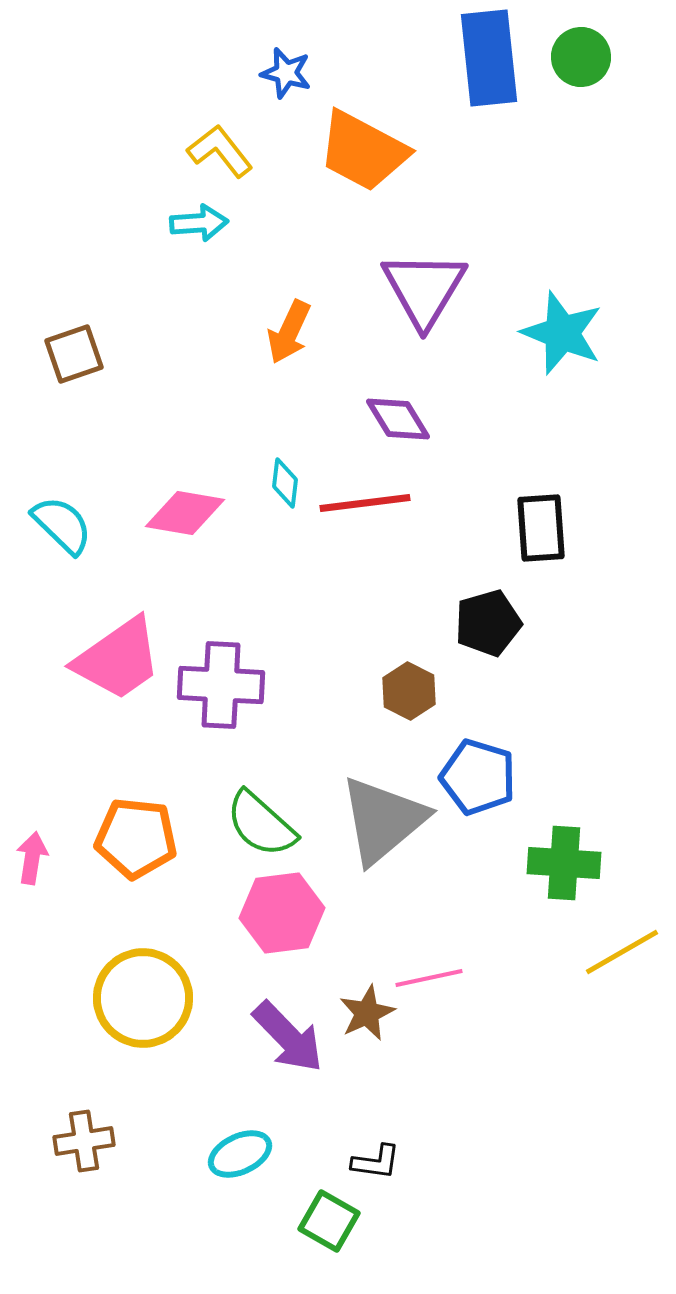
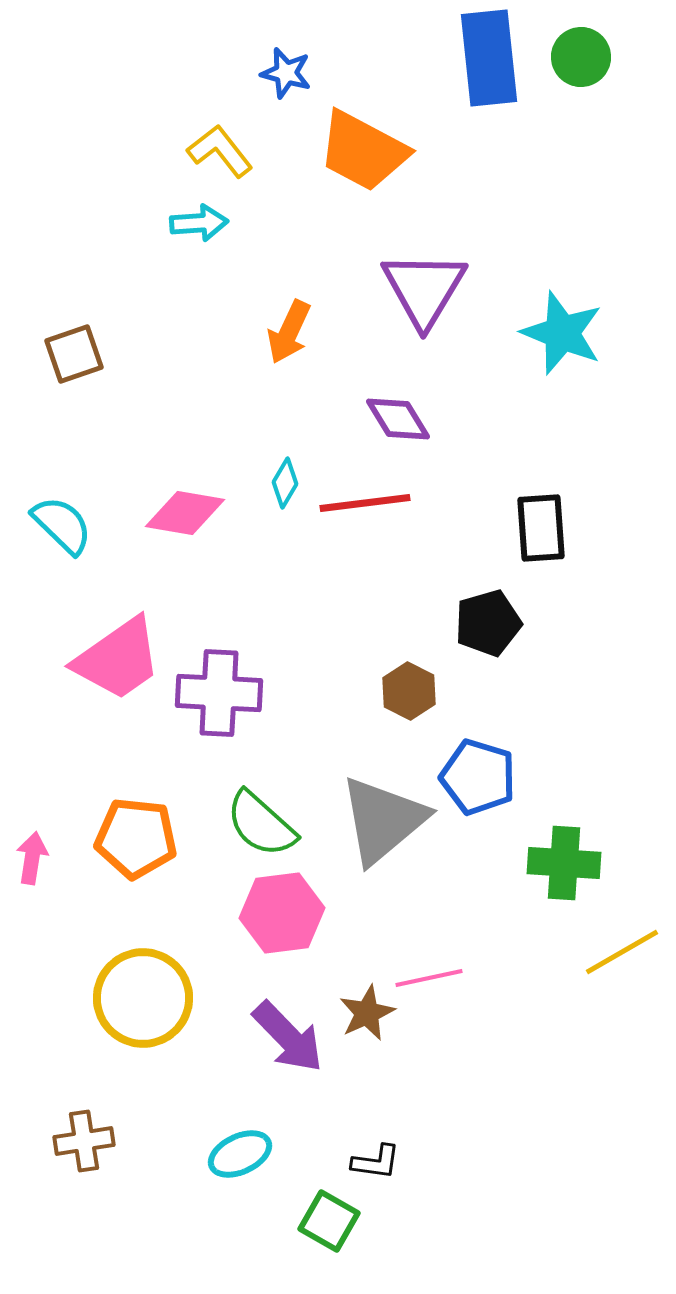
cyan diamond: rotated 24 degrees clockwise
purple cross: moved 2 px left, 8 px down
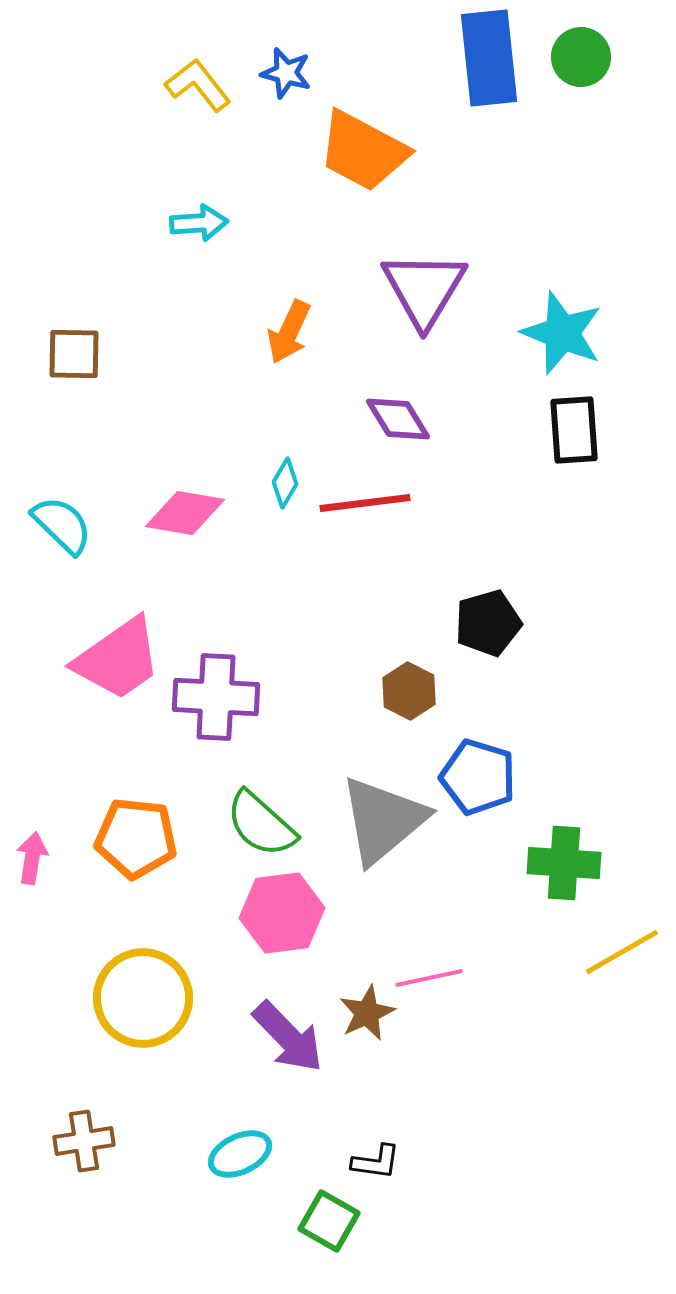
yellow L-shape: moved 22 px left, 66 px up
brown square: rotated 20 degrees clockwise
black rectangle: moved 33 px right, 98 px up
purple cross: moved 3 px left, 4 px down
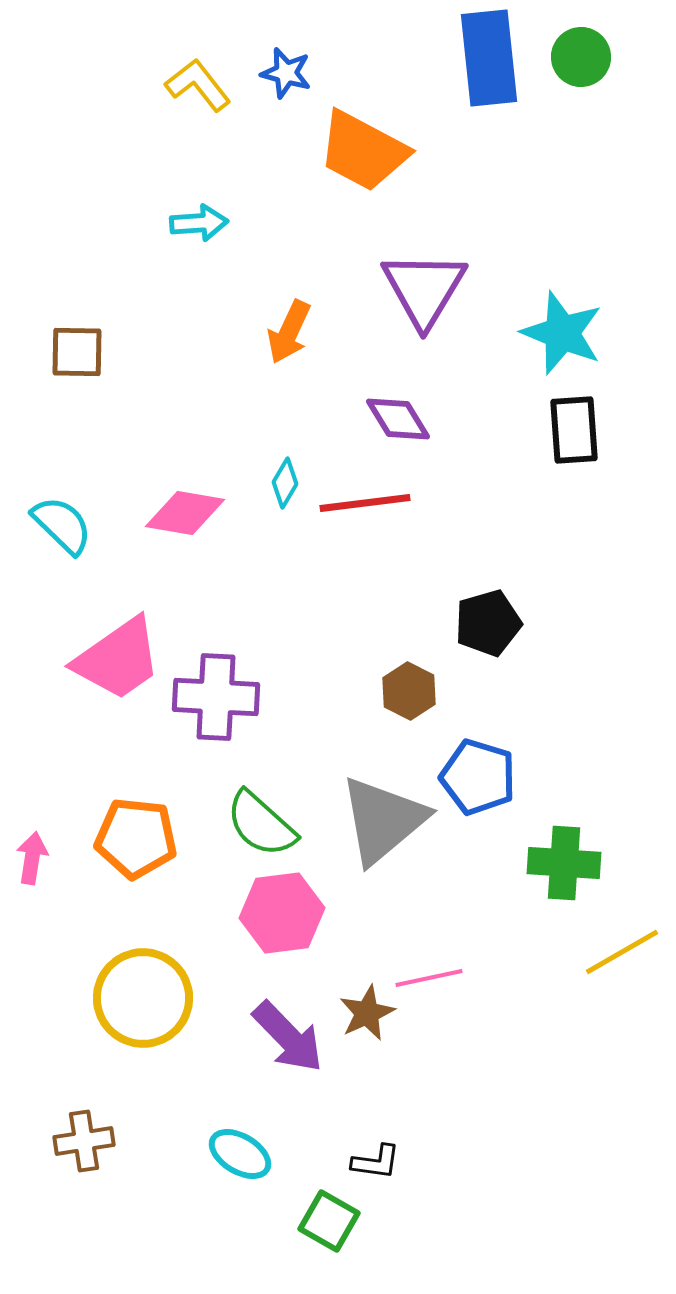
brown square: moved 3 px right, 2 px up
cyan ellipse: rotated 56 degrees clockwise
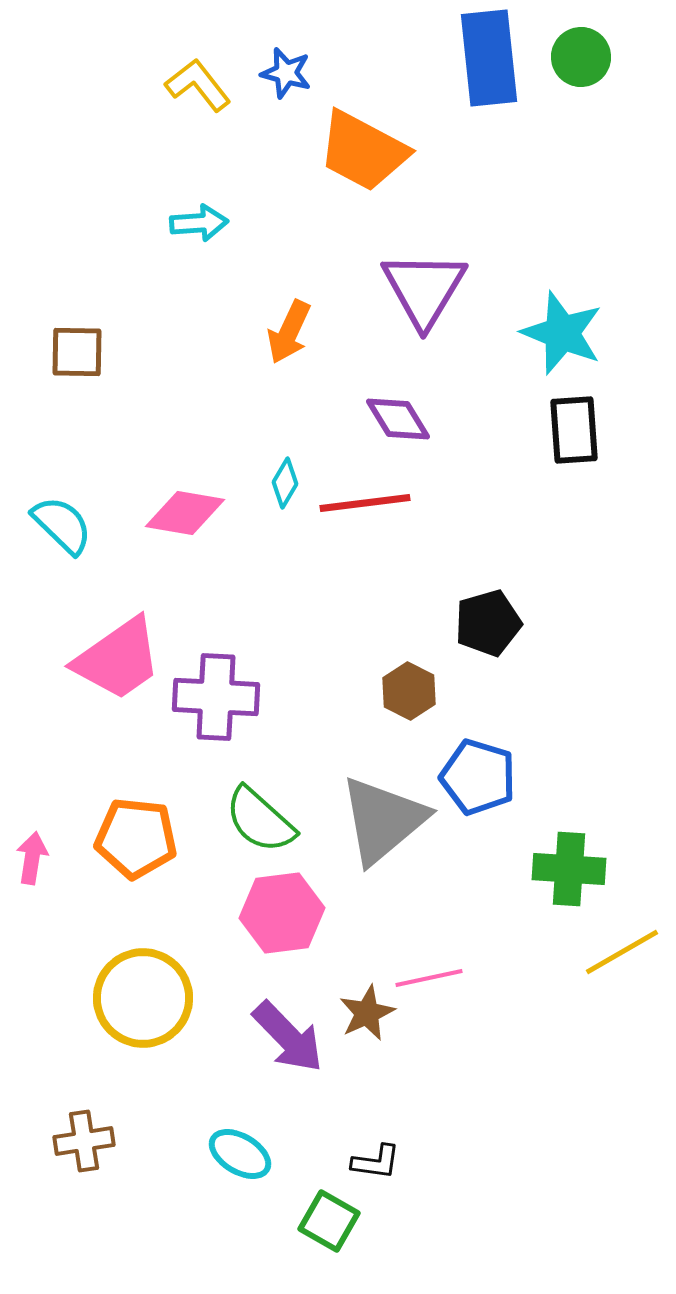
green semicircle: moved 1 px left, 4 px up
green cross: moved 5 px right, 6 px down
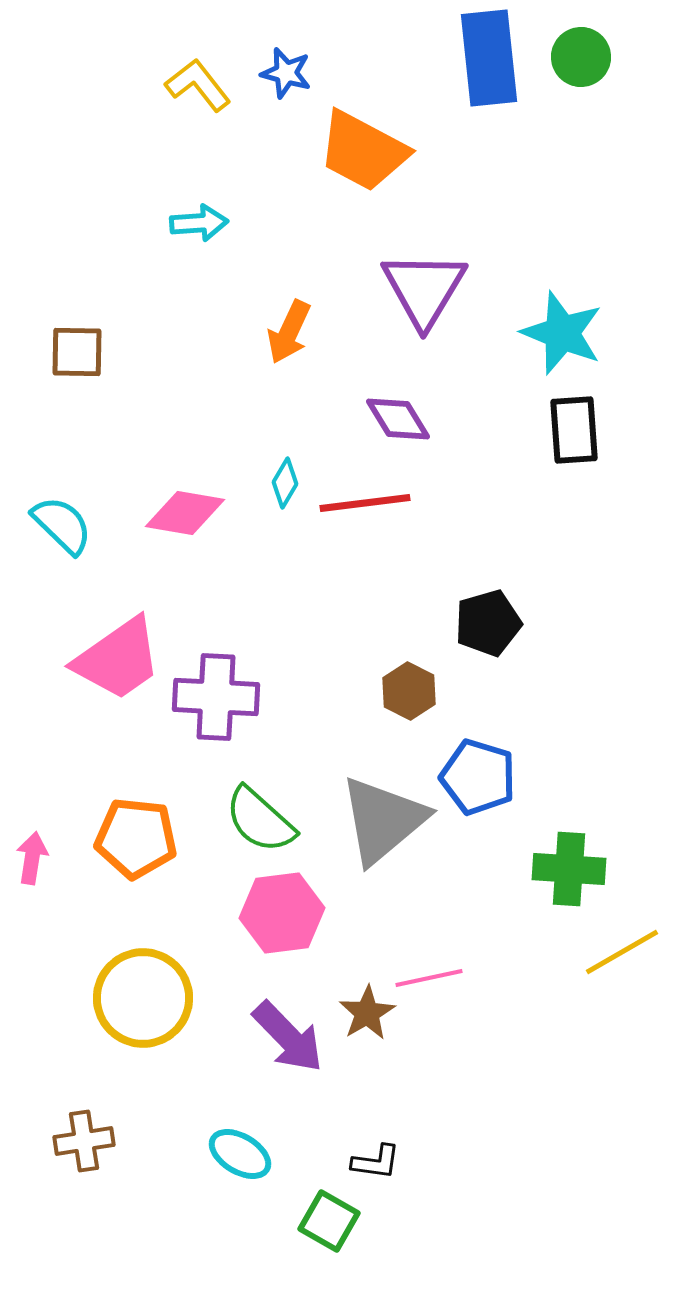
brown star: rotated 6 degrees counterclockwise
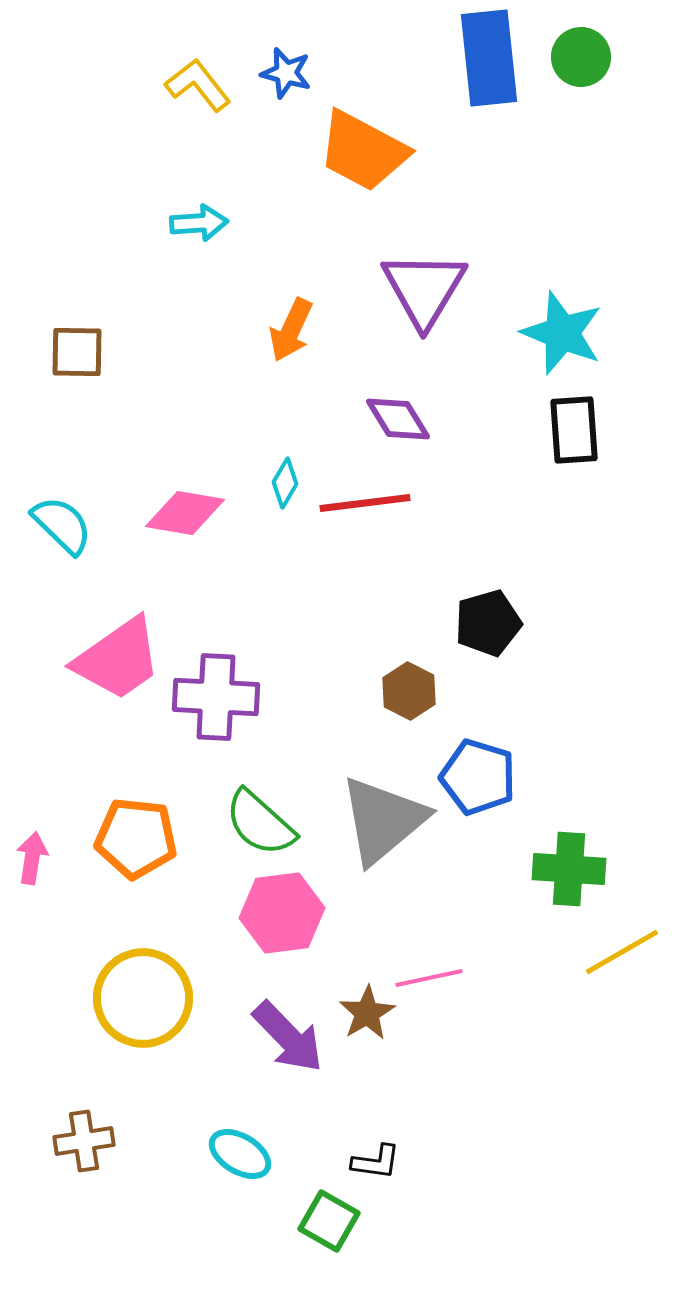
orange arrow: moved 2 px right, 2 px up
green semicircle: moved 3 px down
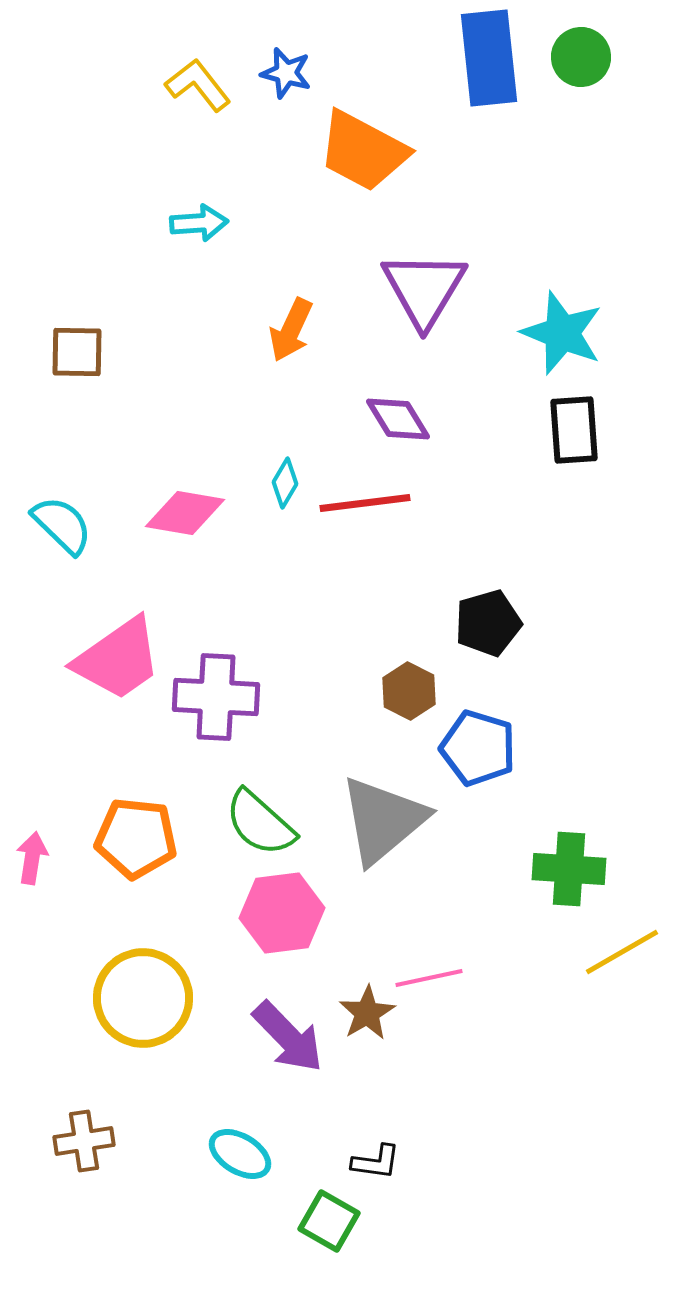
blue pentagon: moved 29 px up
